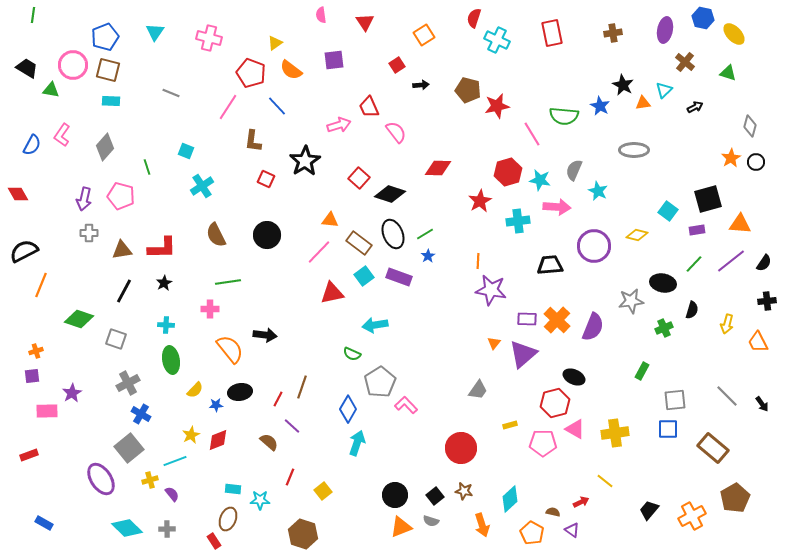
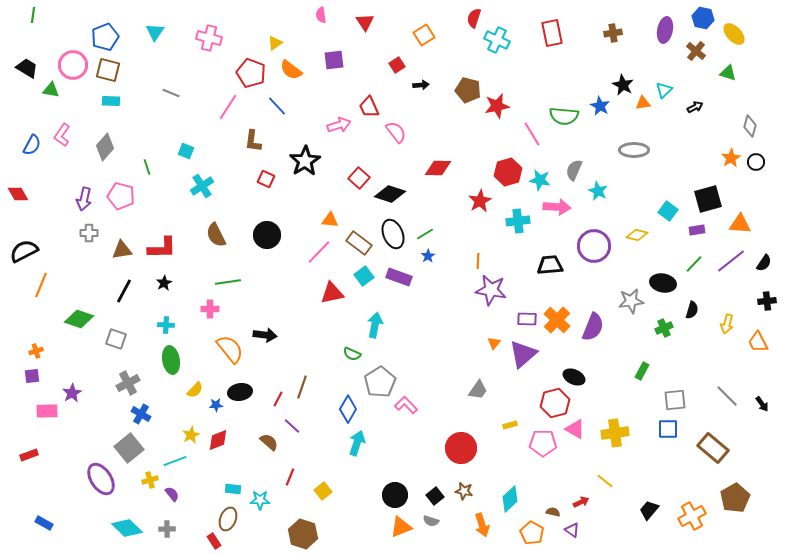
brown cross at (685, 62): moved 11 px right, 11 px up
cyan arrow at (375, 325): rotated 110 degrees clockwise
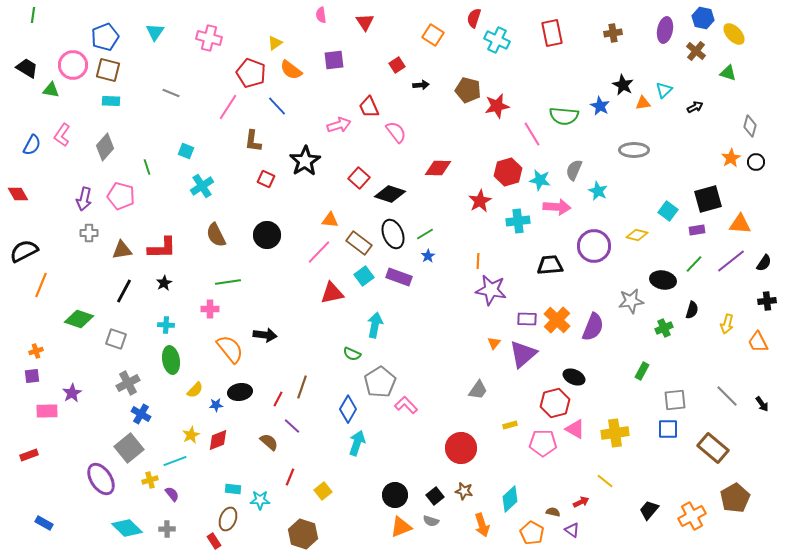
orange square at (424, 35): moved 9 px right; rotated 25 degrees counterclockwise
black ellipse at (663, 283): moved 3 px up
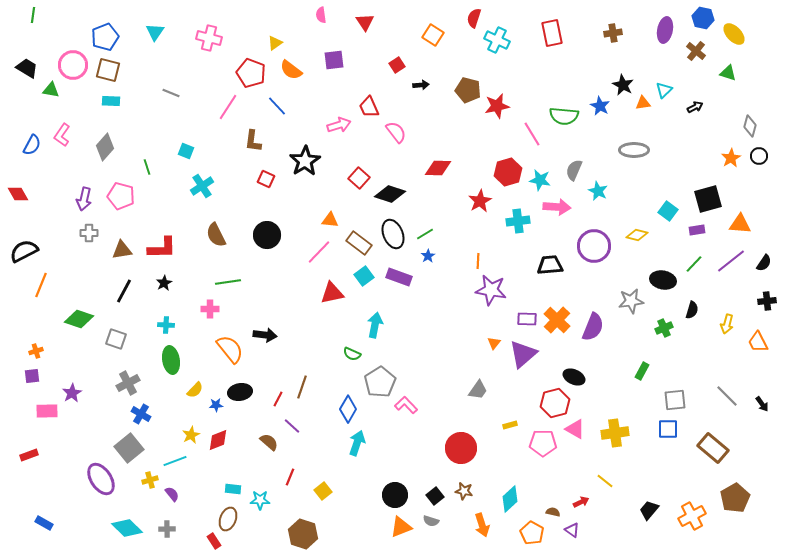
black circle at (756, 162): moved 3 px right, 6 px up
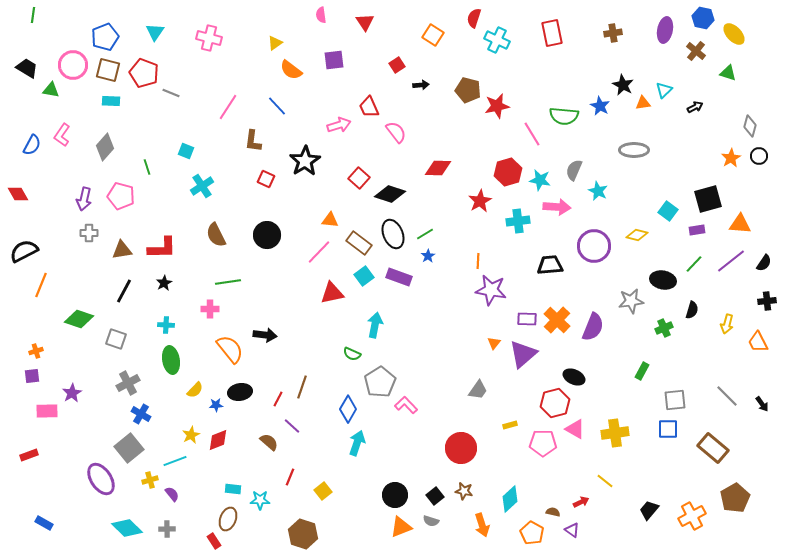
red pentagon at (251, 73): moved 107 px left
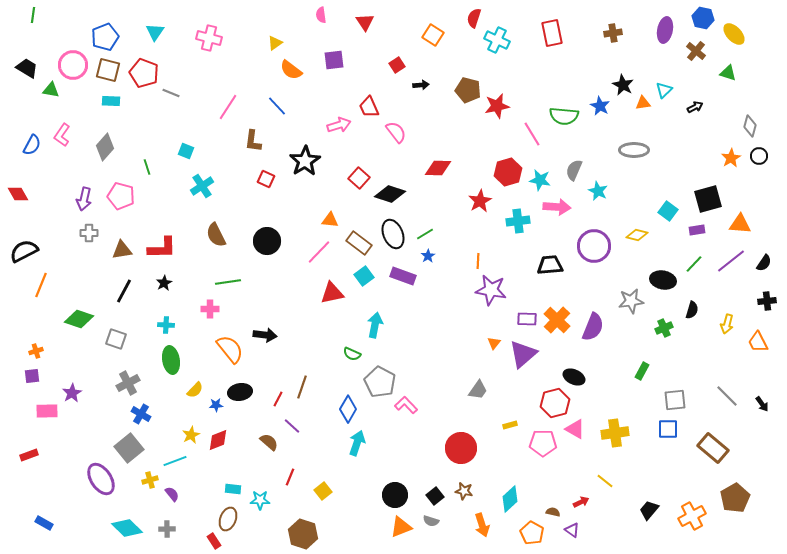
black circle at (267, 235): moved 6 px down
purple rectangle at (399, 277): moved 4 px right, 1 px up
gray pentagon at (380, 382): rotated 12 degrees counterclockwise
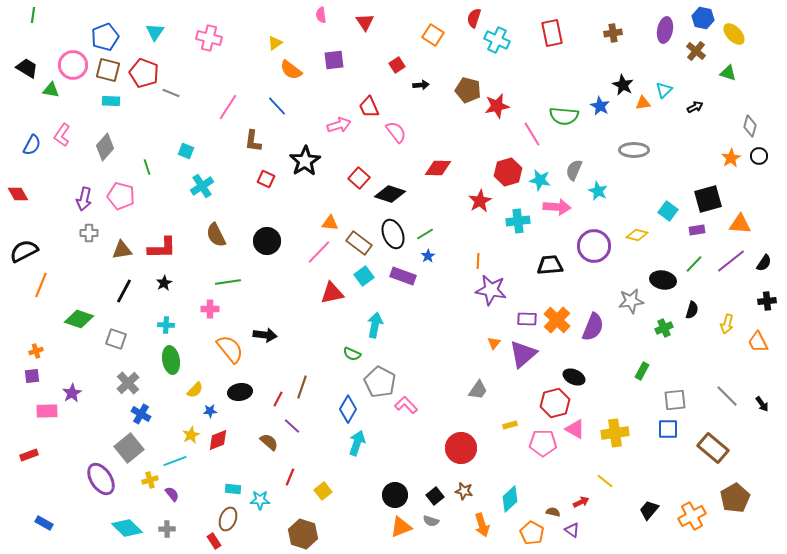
orange triangle at (330, 220): moved 3 px down
gray cross at (128, 383): rotated 15 degrees counterclockwise
blue star at (216, 405): moved 6 px left, 6 px down
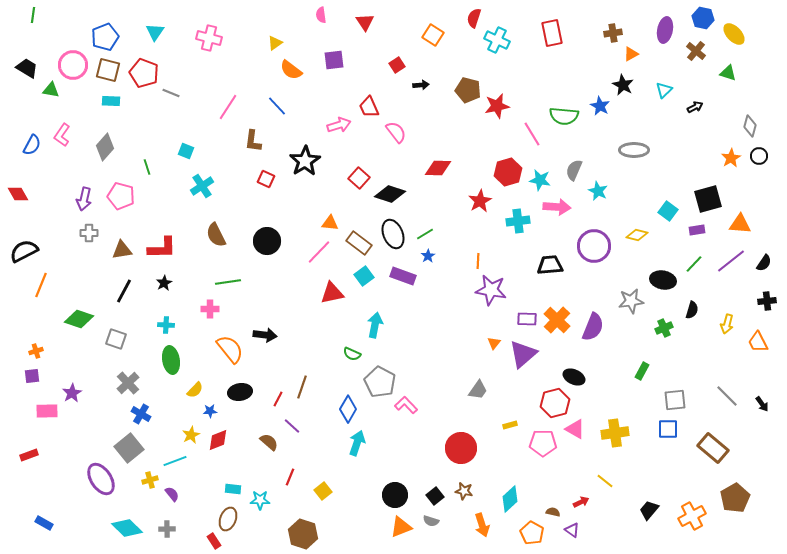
orange triangle at (643, 103): moved 12 px left, 49 px up; rotated 21 degrees counterclockwise
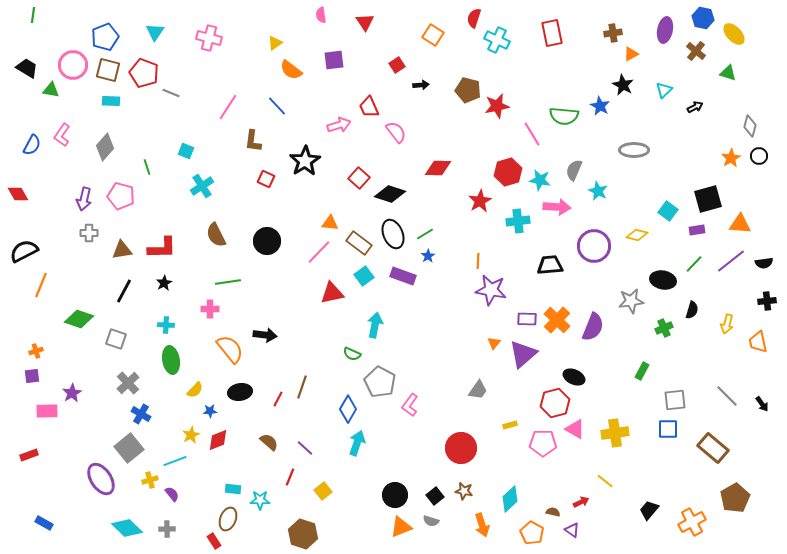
black semicircle at (764, 263): rotated 48 degrees clockwise
orange trapezoid at (758, 342): rotated 15 degrees clockwise
pink L-shape at (406, 405): moved 4 px right; rotated 100 degrees counterclockwise
purple line at (292, 426): moved 13 px right, 22 px down
orange cross at (692, 516): moved 6 px down
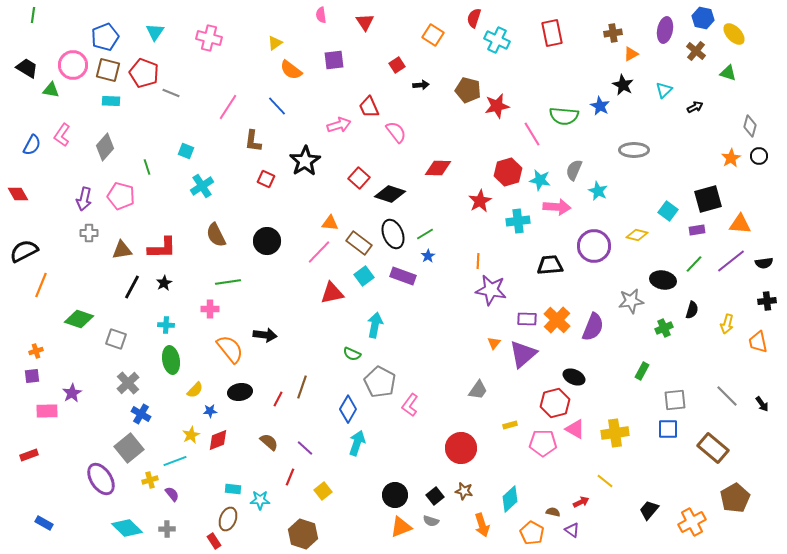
black line at (124, 291): moved 8 px right, 4 px up
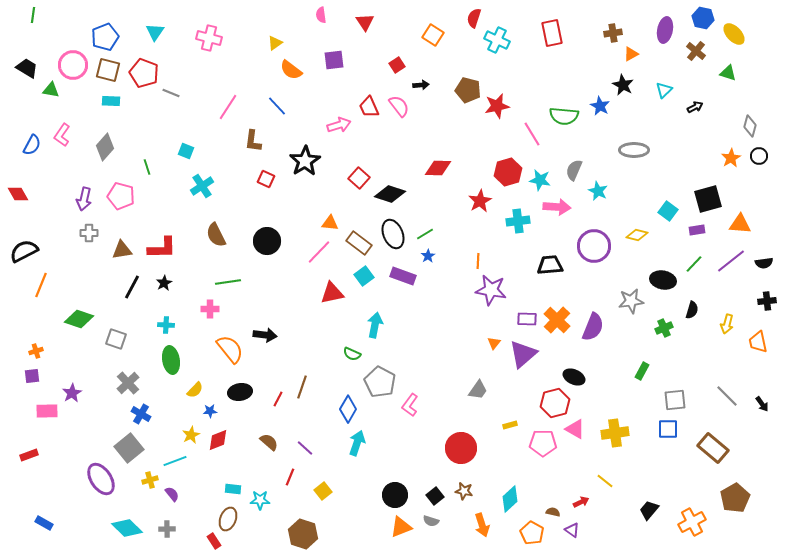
pink semicircle at (396, 132): moved 3 px right, 26 px up
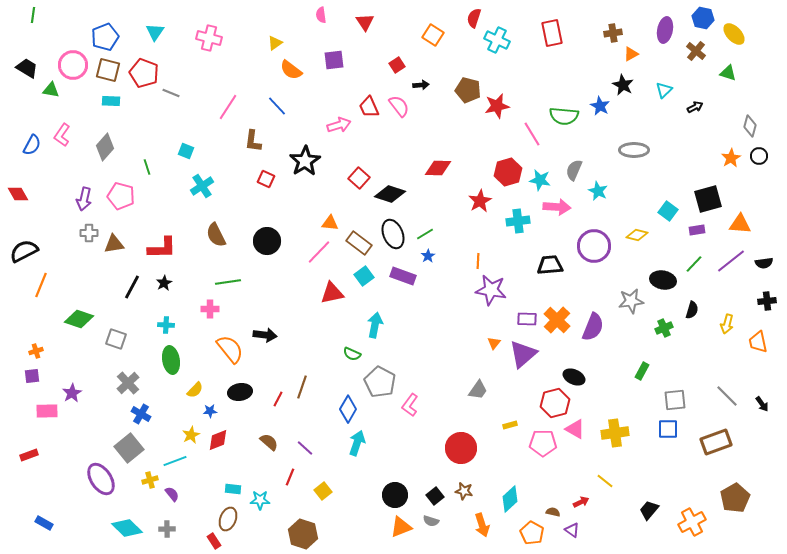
brown triangle at (122, 250): moved 8 px left, 6 px up
brown rectangle at (713, 448): moved 3 px right, 6 px up; rotated 60 degrees counterclockwise
